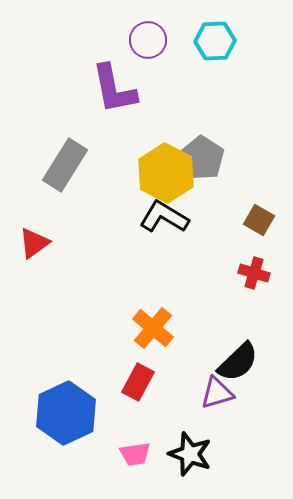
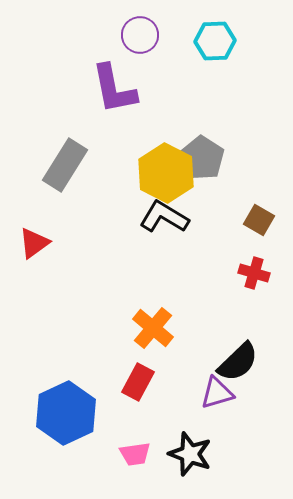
purple circle: moved 8 px left, 5 px up
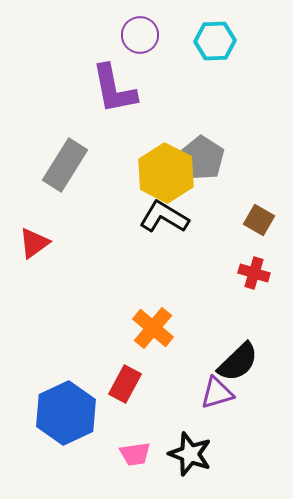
red rectangle: moved 13 px left, 2 px down
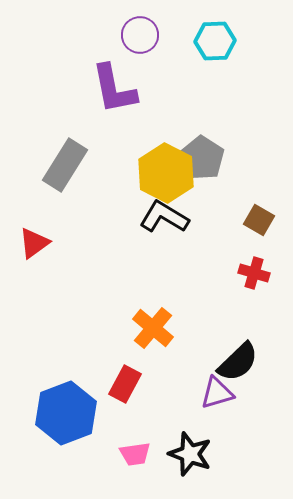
blue hexagon: rotated 4 degrees clockwise
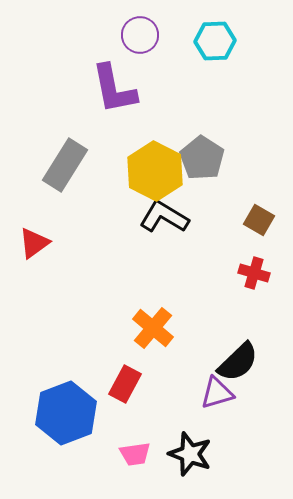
yellow hexagon: moved 11 px left, 2 px up
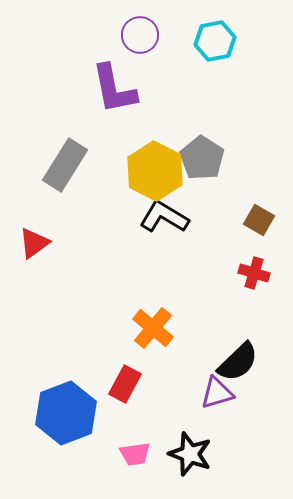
cyan hexagon: rotated 9 degrees counterclockwise
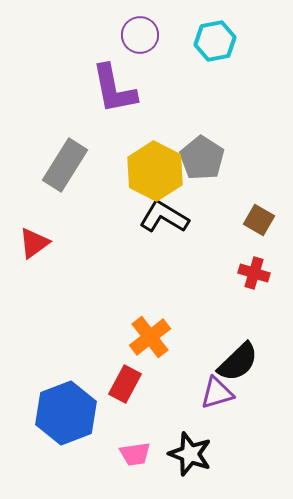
orange cross: moved 3 px left, 9 px down; rotated 12 degrees clockwise
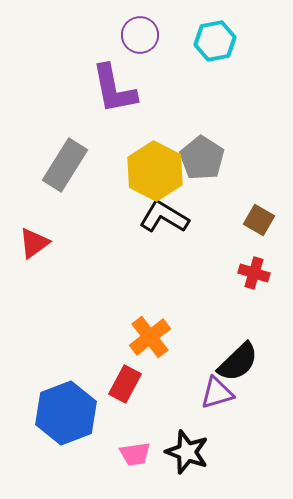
black star: moved 3 px left, 2 px up
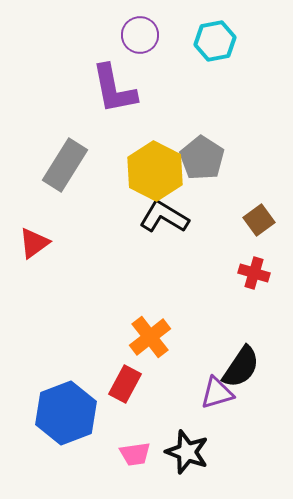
brown square: rotated 24 degrees clockwise
black semicircle: moved 3 px right, 5 px down; rotated 12 degrees counterclockwise
